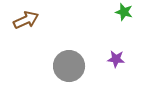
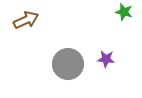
purple star: moved 10 px left
gray circle: moved 1 px left, 2 px up
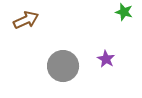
purple star: rotated 24 degrees clockwise
gray circle: moved 5 px left, 2 px down
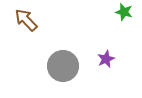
brown arrow: rotated 110 degrees counterclockwise
purple star: rotated 18 degrees clockwise
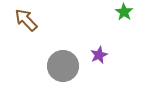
green star: rotated 18 degrees clockwise
purple star: moved 7 px left, 4 px up
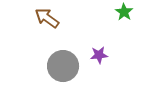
brown arrow: moved 21 px right, 2 px up; rotated 10 degrees counterclockwise
purple star: rotated 18 degrees clockwise
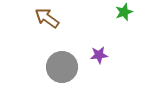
green star: rotated 18 degrees clockwise
gray circle: moved 1 px left, 1 px down
